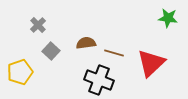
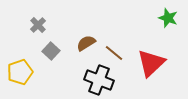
green star: rotated 12 degrees clockwise
brown semicircle: rotated 24 degrees counterclockwise
brown line: rotated 24 degrees clockwise
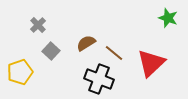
black cross: moved 1 px up
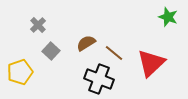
green star: moved 1 px up
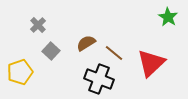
green star: rotated 12 degrees clockwise
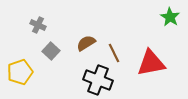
green star: moved 2 px right
gray cross: rotated 21 degrees counterclockwise
brown line: rotated 24 degrees clockwise
red triangle: rotated 32 degrees clockwise
black cross: moved 1 px left, 1 px down
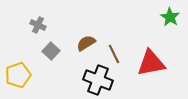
brown line: moved 1 px down
yellow pentagon: moved 2 px left, 3 px down
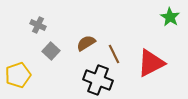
red triangle: rotated 16 degrees counterclockwise
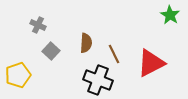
green star: moved 2 px up
brown semicircle: rotated 126 degrees clockwise
